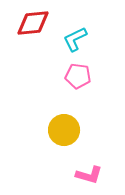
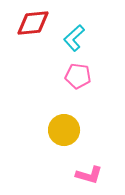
cyan L-shape: moved 1 px left, 1 px up; rotated 16 degrees counterclockwise
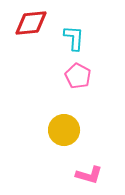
red diamond: moved 2 px left
cyan L-shape: rotated 136 degrees clockwise
pink pentagon: rotated 20 degrees clockwise
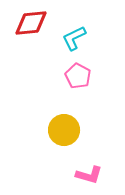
cyan L-shape: rotated 120 degrees counterclockwise
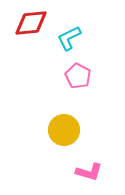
cyan L-shape: moved 5 px left
pink L-shape: moved 3 px up
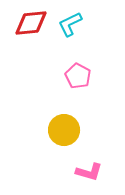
cyan L-shape: moved 1 px right, 14 px up
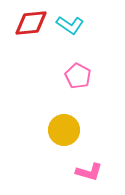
cyan L-shape: moved 1 px down; rotated 120 degrees counterclockwise
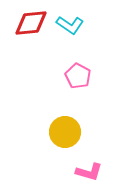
yellow circle: moved 1 px right, 2 px down
